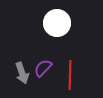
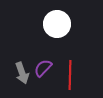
white circle: moved 1 px down
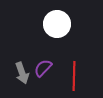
red line: moved 4 px right, 1 px down
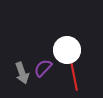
white circle: moved 10 px right, 26 px down
red line: rotated 12 degrees counterclockwise
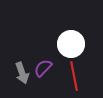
white circle: moved 4 px right, 6 px up
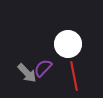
white circle: moved 3 px left
gray arrow: moved 5 px right; rotated 25 degrees counterclockwise
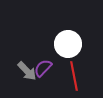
gray arrow: moved 2 px up
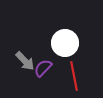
white circle: moved 3 px left, 1 px up
gray arrow: moved 2 px left, 10 px up
